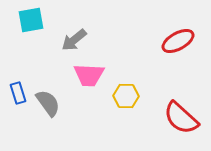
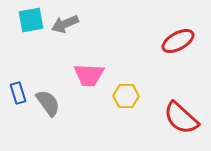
gray arrow: moved 9 px left, 16 px up; rotated 16 degrees clockwise
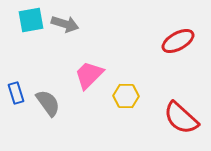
gray arrow: rotated 140 degrees counterclockwise
pink trapezoid: rotated 132 degrees clockwise
blue rectangle: moved 2 px left
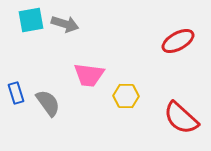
pink trapezoid: rotated 128 degrees counterclockwise
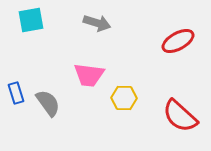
gray arrow: moved 32 px right, 1 px up
yellow hexagon: moved 2 px left, 2 px down
red semicircle: moved 1 px left, 2 px up
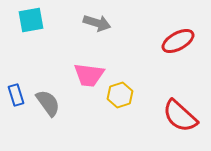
blue rectangle: moved 2 px down
yellow hexagon: moved 4 px left, 3 px up; rotated 20 degrees counterclockwise
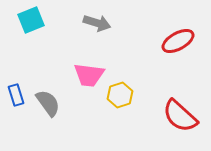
cyan square: rotated 12 degrees counterclockwise
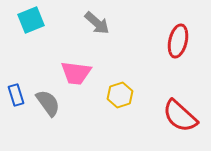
gray arrow: rotated 24 degrees clockwise
red ellipse: rotated 48 degrees counterclockwise
pink trapezoid: moved 13 px left, 2 px up
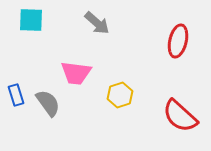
cyan square: rotated 24 degrees clockwise
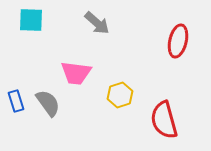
blue rectangle: moved 6 px down
red semicircle: moved 16 px left, 4 px down; rotated 33 degrees clockwise
